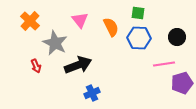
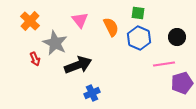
blue hexagon: rotated 20 degrees clockwise
red arrow: moved 1 px left, 7 px up
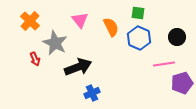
black arrow: moved 2 px down
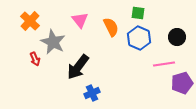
gray star: moved 2 px left, 1 px up
black arrow: rotated 148 degrees clockwise
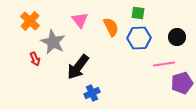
blue hexagon: rotated 25 degrees counterclockwise
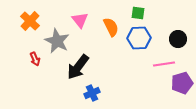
black circle: moved 1 px right, 2 px down
gray star: moved 4 px right, 1 px up
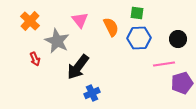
green square: moved 1 px left
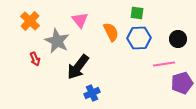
orange semicircle: moved 5 px down
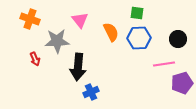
orange cross: moved 2 px up; rotated 24 degrees counterclockwise
gray star: rotated 30 degrees counterclockwise
black arrow: rotated 32 degrees counterclockwise
blue cross: moved 1 px left, 1 px up
